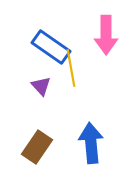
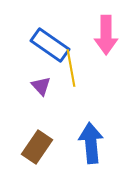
blue rectangle: moved 1 px left, 2 px up
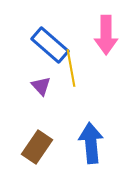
blue rectangle: rotated 6 degrees clockwise
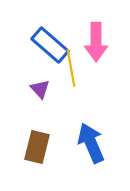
pink arrow: moved 10 px left, 7 px down
purple triangle: moved 1 px left, 3 px down
blue arrow: rotated 18 degrees counterclockwise
brown rectangle: rotated 20 degrees counterclockwise
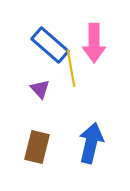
pink arrow: moved 2 px left, 1 px down
blue arrow: rotated 36 degrees clockwise
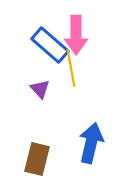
pink arrow: moved 18 px left, 8 px up
brown rectangle: moved 12 px down
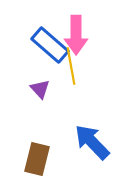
yellow line: moved 2 px up
blue arrow: moved 1 px right, 1 px up; rotated 57 degrees counterclockwise
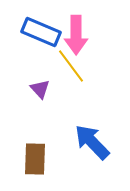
blue rectangle: moved 9 px left, 13 px up; rotated 18 degrees counterclockwise
yellow line: rotated 27 degrees counterclockwise
brown rectangle: moved 2 px left; rotated 12 degrees counterclockwise
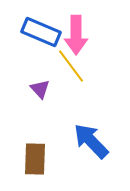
blue arrow: moved 1 px left, 1 px up
